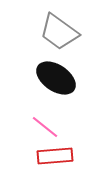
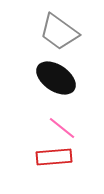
pink line: moved 17 px right, 1 px down
red rectangle: moved 1 px left, 1 px down
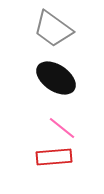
gray trapezoid: moved 6 px left, 3 px up
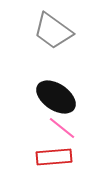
gray trapezoid: moved 2 px down
black ellipse: moved 19 px down
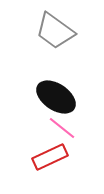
gray trapezoid: moved 2 px right
red rectangle: moved 4 px left; rotated 20 degrees counterclockwise
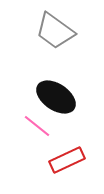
pink line: moved 25 px left, 2 px up
red rectangle: moved 17 px right, 3 px down
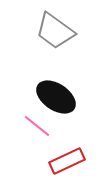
red rectangle: moved 1 px down
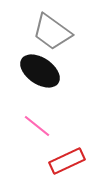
gray trapezoid: moved 3 px left, 1 px down
black ellipse: moved 16 px left, 26 px up
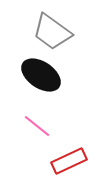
black ellipse: moved 1 px right, 4 px down
red rectangle: moved 2 px right
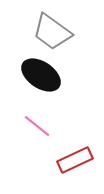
red rectangle: moved 6 px right, 1 px up
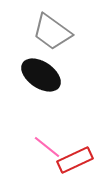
pink line: moved 10 px right, 21 px down
